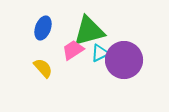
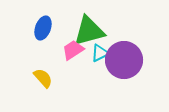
yellow semicircle: moved 10 px down
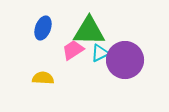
green triangle: rotated 16 degrees clockwise
purple circle: moved 1 px right
yellow semicircle: rotated 45 degrees counterclockwise
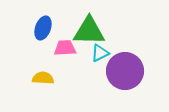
pink trapezoid: moved 8 px left, 2 px up; rotated 30 degrees clockwise
purple circle: moved 11 px down
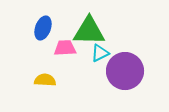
yellow semicircle: moved 2 px right, 2 px down
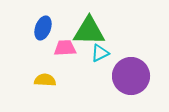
purple circle: moved 6 px right, 5 px down
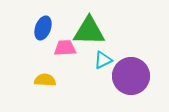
cyan triangle: moved 3 px right, 7 px down
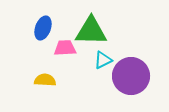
green triangle: moved 2 px right
